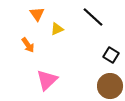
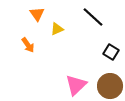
black square: moved 3 px up
pink triangle: moved 29 px right, 5 px down
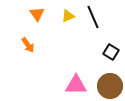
black line: rotated 25 degrees clockwise
yellow triangle: moved 11 px right, 13 px up
pink triangle: rotated 45 degrees clockwise
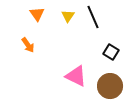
yellow triangle: rotated 32 degrees counterclockwise
pink triangle: moved 9 px up; rotated 25 degrees clockwise
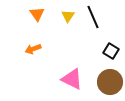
orange arrow: moved 5 px right, 4 px down; rotated 105 degrees clockwise
black square: moved 1 px up
pink triangle: moved 4 px left, 3 px down
brown circle: moved 4 px up
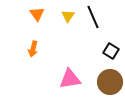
orange arrow: rotated 56 degrees counterclockwise
pink triangle: moved 2 px left; rotated 35 degrees counterclockwise
